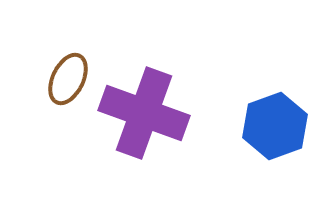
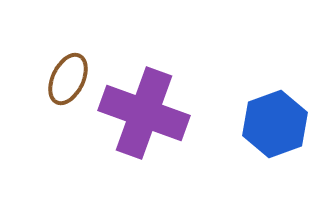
blue hexagon: moved 2 px up
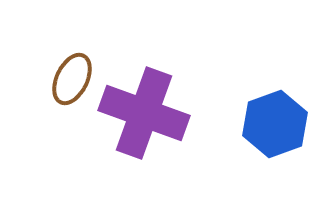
brown ellipse: moved 4 px right
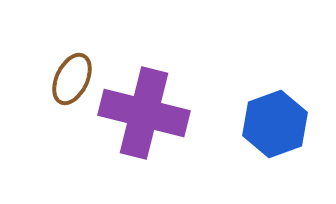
purple cross: rotated 6 degrees counterclockwise
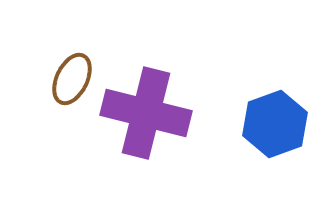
purple cross: moved 2 px right
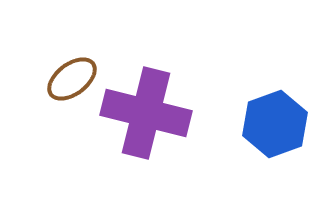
brown ellipse: rotated 27 degrees clockwise
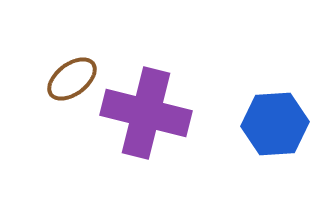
blue hexagon: rotated 16 degrees clockwise
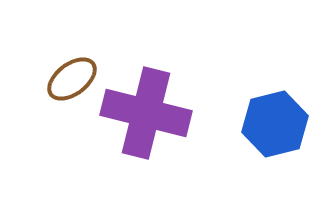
blue hexagon: rotated 10 degrees counterclockwise
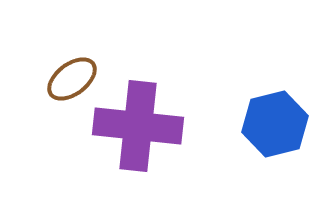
purple cross: moved 8 px left, 13 px down; rotated 8 degrees counterclockwise
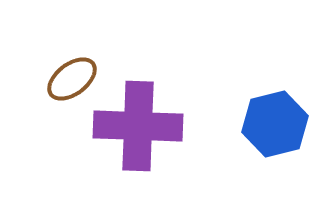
purple cross: rotated 4 degrees counterclockwise
